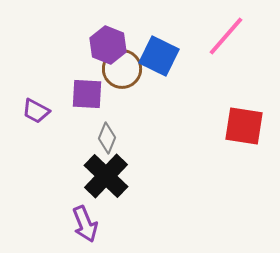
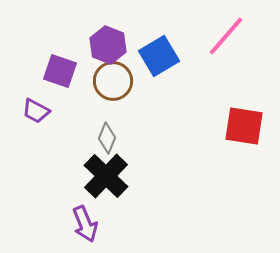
blue square: rotated 33 degrees clockwise
brown circle: moved 9 px left, 12 px down
purple square: moved 27 px left, 23 px up; rotated 16 degrees clockwise
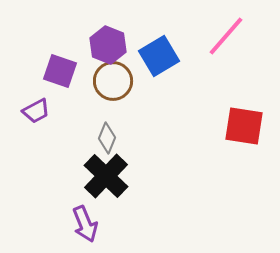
purple trapezoid: rotated 56 degrees counterclockwise
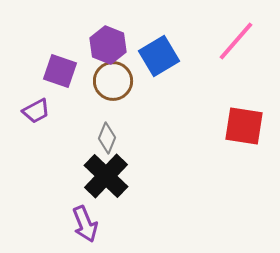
pink line: moved 10 px right, 5 px down
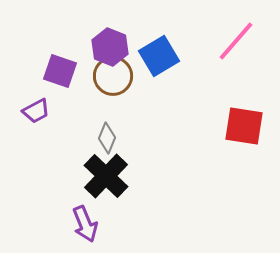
purple hexagon: moved 2 px right, 2 px down
brown circle: moved 5 px up
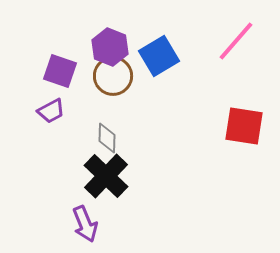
purple trapezoid: moved 15 px right
gray diamond: rotated 20 degrees counterclockwise
